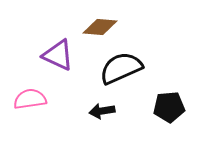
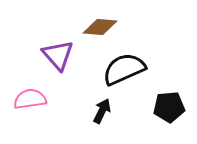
purple triangle: rotated 24 degrees clockwise
black semicircle: moved 3 px right, 1 px down
black arrow: rotated 125 degrees clockwise
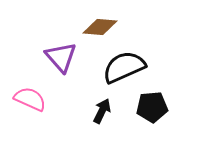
purple triangle: moved 3 px right, 2 px down
black semicircle: moved 2 px up
pink semicircle: rotated 32 degrees clockwise
black pentagon: moved 17 px left
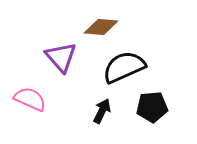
brown diamond: moved 1 px right
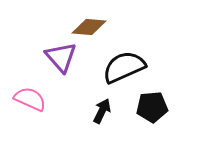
brown diamond: moved 12 px left
